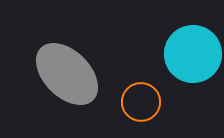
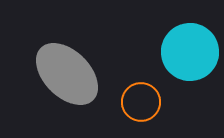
cyan circle: moved 3 px left, 2 px up
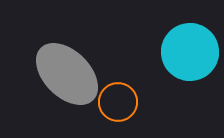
orange circle: moved 23 px left
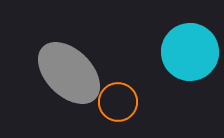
gray ellipse: moved 2 px right, 1 px up
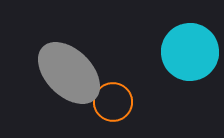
orange circle: moved 5 px left
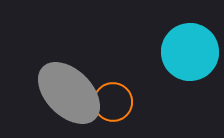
gray ellipse: moved 20 px down
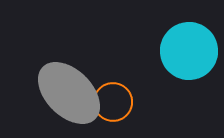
cyan circle: moved 1 px left, 1 px up
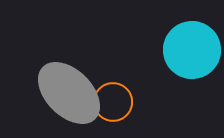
cyan circle: moved 3 px right, 1 px up
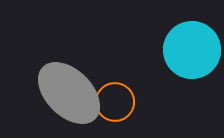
orange circle: moved 2 px right
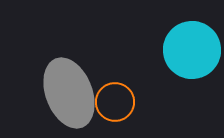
gray ellipse: rotated 24 degrees clockwise
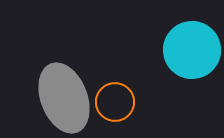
gray ellipse: moved 5 px left, 5 px down
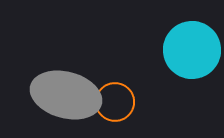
gray ellipse: moved 2 px right, 3 px up; rotated 54 degrees counterclockwise
